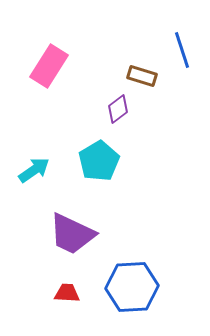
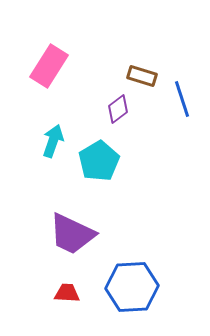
blue line: moved 49 px down
cyan arrow: moved 19 px right, 29 px up; rotated 36 degrees counterclockwise
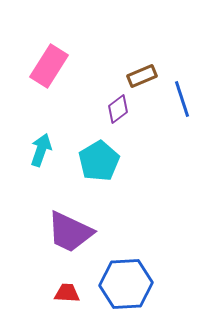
brown rectangle: rotated 40 degrees counterclockwise
cyan arrow: moved 12 px left, 9 px down
purple trapezoid: moved 2 px left, 2 px up
blue hexagon: moved 6 px left, 3 px up
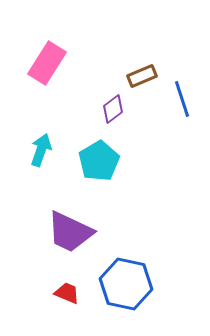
pink rectangle: moved 2 px left, 3 px up
purple diamond: moved 5 px left
blue hexagon: rotated 15 degrees clockwise
red trapezoid: rotated 20 degrees clockwise
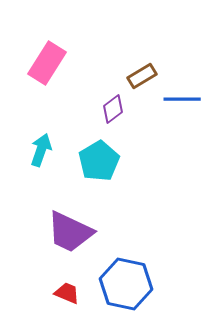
brown rectangle: rotated 8 degrees counterclockwise
blue line: rotated 72 degrees counterclockwise
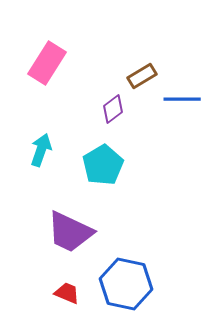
cyan pentagon: moved 4 px right, 4 px down
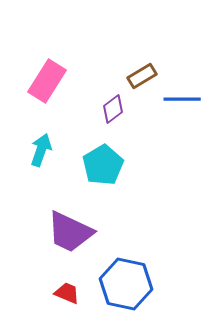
pink rectangle: moved 18 px down
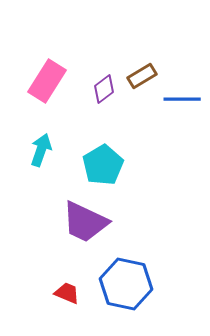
purple diamond: moved 9 px left, 20 px up
purple trapezoid: moved 15 px right, 10 px up
